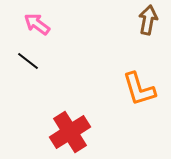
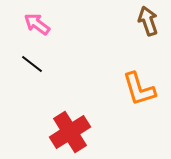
brown arrow: moved 1 px down; rotated 28 degrees counterclockwise
black line: moved 4 px right, 3 px down
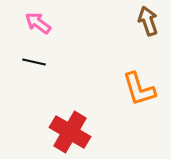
pink arrow: moved 1 px right, 1 px up
black line: moved 2 px right, 2 px up; rotated 25 degrees counterclockwise
red cross: rotated 27 degrees counterclockwise
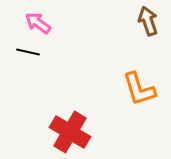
black line: moved 6 px left, 10 px up
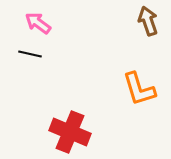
black line: moved 2 px right, 2 px down
red cross: rotated 9 degrees counterclockwise
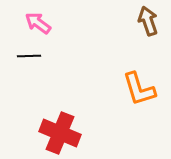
black line: moved 1 px left, 2 px down; rotated 15 degrees counterclockwise
red cross: moved 10 px left, 1 px down
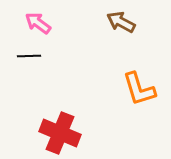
brown arrow: moved 27 px left, 1 px down; rotated 44 degrees counterclockwise
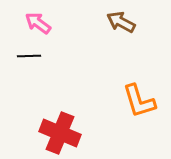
orange L-shape: moved 12 px down
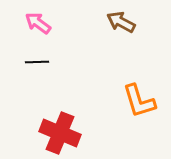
black line: moved 8 px right, 6 px down
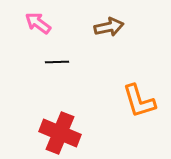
brown arrow: moved 12 px left, 5 px down; rotated 140 degrees clockwise
black line: moved 20 px right
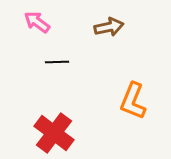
pink arrow: moved 1 px left, 1 px up
orange L-shape: moved 6 px left; rotated 39 degrees clockwise
red cross: moved 6 px left; rotated 15 degrees clockwise
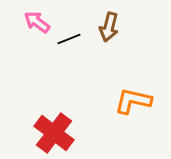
brown arrow: rotated 116 degrees clockwise
black line: moved 12 px right, 23 px up; rotated 20 degrees counterclockwise
orange L-shape: rotated 81 degrees clockwise
